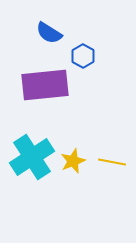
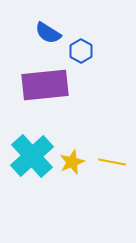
blue semicircle: moved 1 px left
blue hexagon: moved 2 px left, 5 px up
cyan cross: moved 1 px up; rotated 9 degrees counterclockwise
yellow star: moved 1 px left, 1 px down
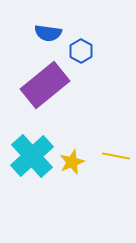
blue semicircle: rotated 24 degrees counterclockwise
purple rectangle: rotated 33 degrees counterclockwise
yellow line: moved 4 px right, 6 px up
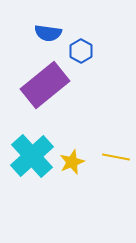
yellow line: moved 1 px down
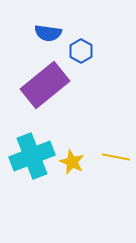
cyan cross: rotated 21 degrees clockwise
yellow star: rotated 25 degrees counterclockwise
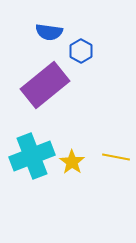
blue semicircle: moved 1 px right, 1 px up
yellow star: rotated 10 degrees clockwise
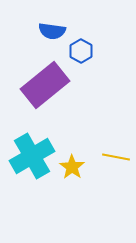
blue semicircle: moved 3 px right, 1 px up
cyan cross: rotated 9 degrees counterclockwise
yellow star: moved 5 px down
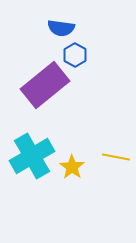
blue semicircle: moved 9 px right, 3 px up
blue hexagon: moved 6 px left, 4 px down
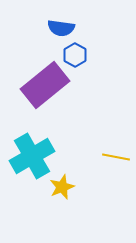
yellow star: moved 10 px left, 20 px down; rotated 15 degrees clockwise
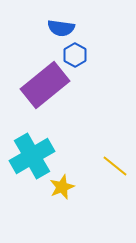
yellow line: moved 1 px left, 9 px down; rotated 28 degrees clockwise
